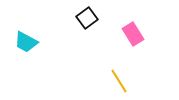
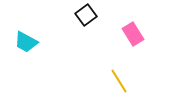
black square: moved 1 px left, 3 px up
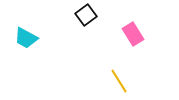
cyan trapezoid: moved 4 px up
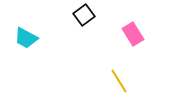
black square: moved 2 px left
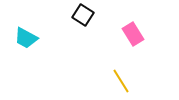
black square: moved 1 px left; rotated 20 degrees counterclockwise
yellow line: moved 2 px right
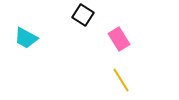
pink rectangle: moved 14 px left, 5 px down
yellow line: moved 1 px up
